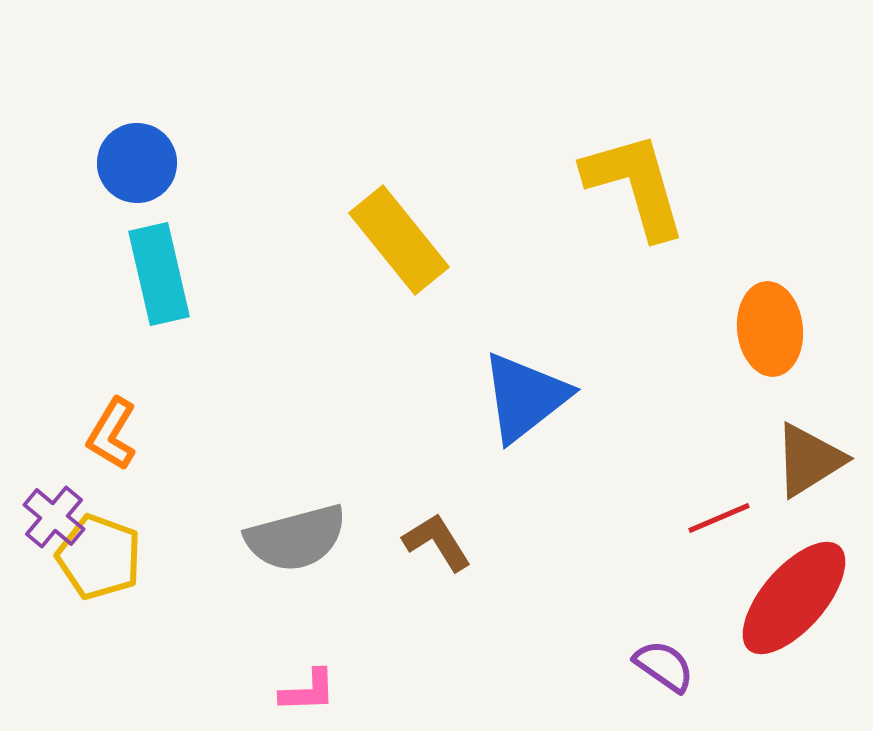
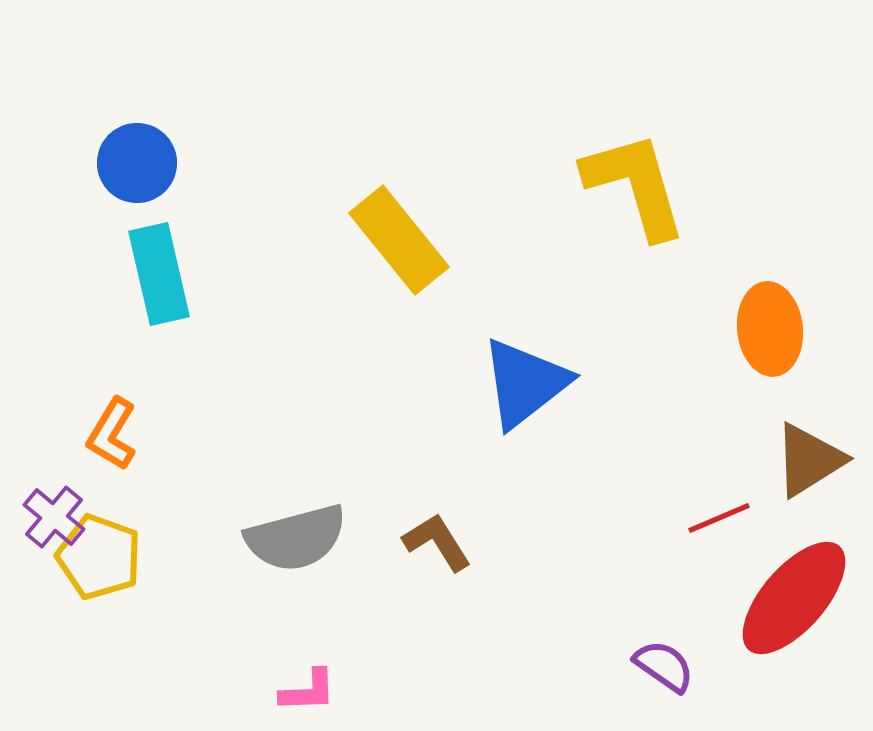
blue triangle: moved 14 px up
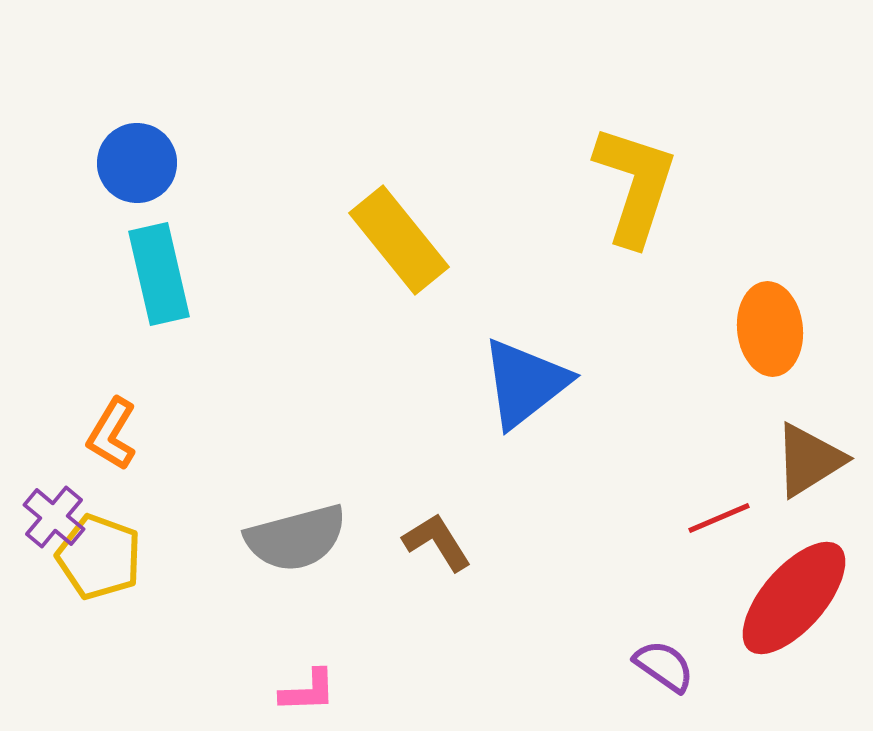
yellow L-shape: rotated 34 degrees clockwise
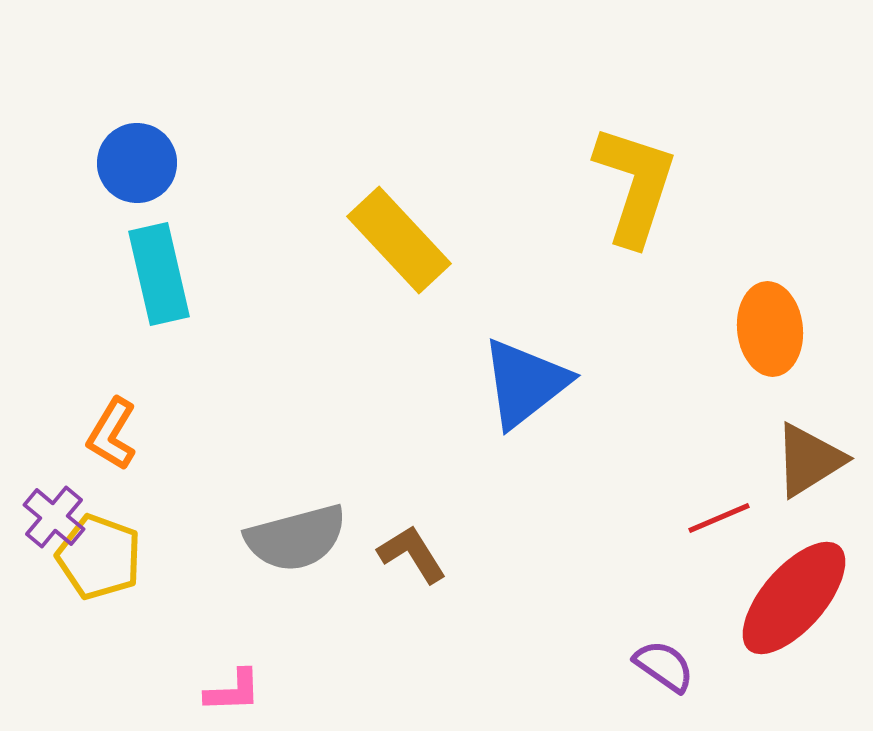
yellow rectangle: rotated 4 degrees counterclockwise
brown L-shape: moved 25 px left, 12 px down
pink L-shape: moved 75 px left
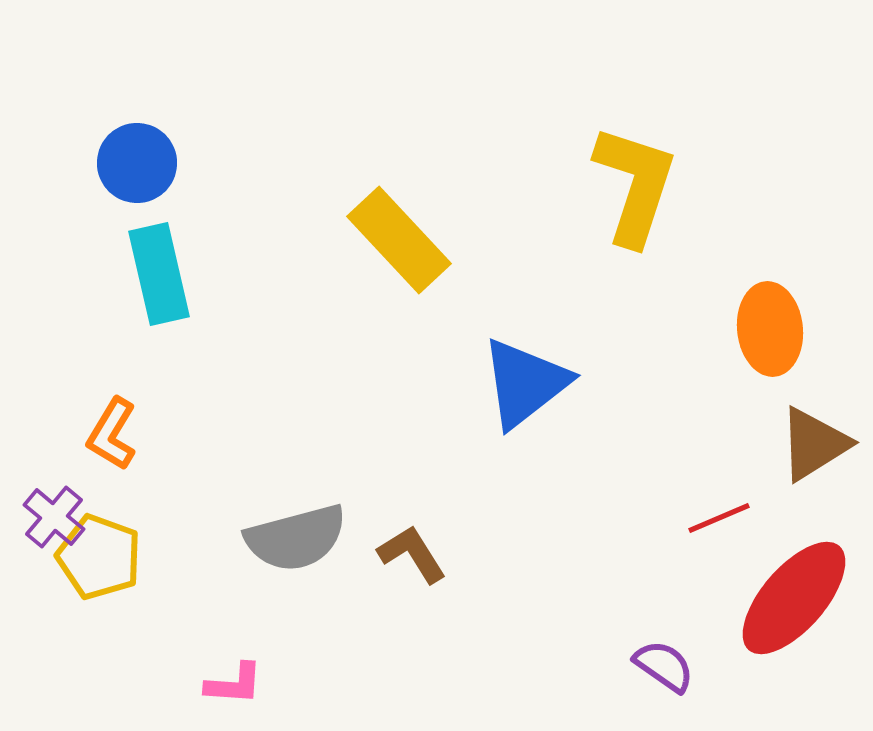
brown triangle: moved 5 px right, 16 px up
pink L-shape: moved 1 px right, 7 px up; rotated 6 degrees clockwise
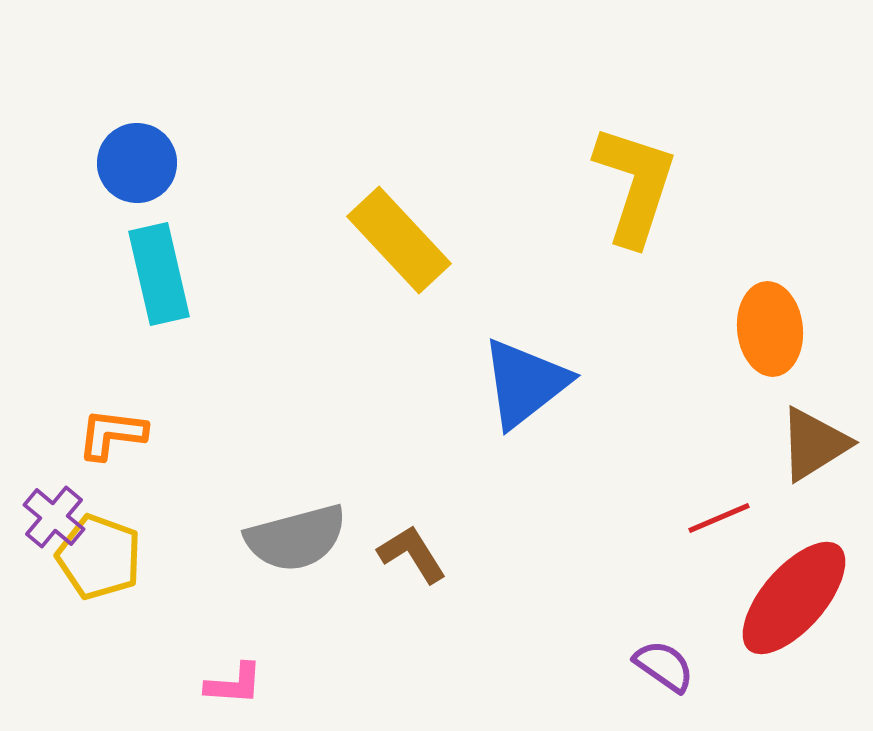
orange L-shape: rotated 66 degrees clockwise
